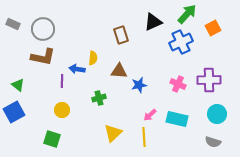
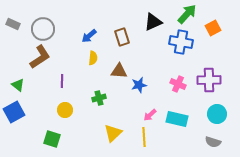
brown rectangle: moved 1 px right, 2 px down
blue cross: rotated 35 degrees clockwise
brown L-shape: moved 3 px left; rotated 45 degrees counterclockwise
blue arrow: moved 12 px right, 33 px up; rotated 49 degrees counterclockwise
yellow circle: moved 3 px right
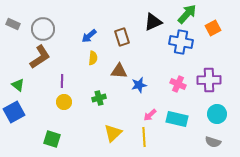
yellow circle: moved 1 px left, 8 px up
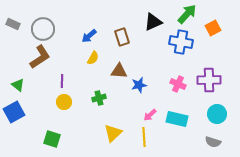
yellow semicircle: rotated 24 degrees clockwise
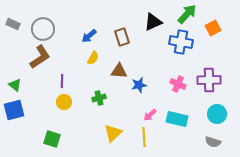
green triangle: moved 3 px left
blue square: moved 2 px up; rotated 15 degrees clockwise
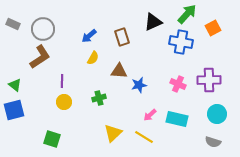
yellow line: rotated 54 degrees counterclockwise
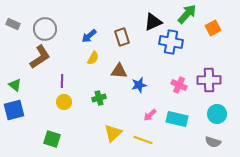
gray circle: moved 2 px right
blue cross: moved 10 px left
pink cross: moved 1 px right, 1 px down
yellow line: moved 1 px left, 3 px down; rotated 12 degrees counterclockwise
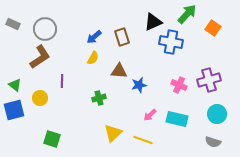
orange square: rotated 28 degrees counterclockwise
blue arrow: moved 5 px right, 1 px down
purple cross: rotated 15 degrees counterclockwise
yellow circle: moved 24 px left, 4 px up
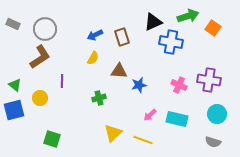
green arrow: moved 1 px right, 2 px down; rotated 30 degrees clockwise
blue arrow: moved 1 px right, 2 px up; rotated 14 degrees clockwise
purple cross: rotated 25 degrees clockwise
